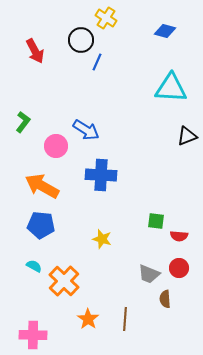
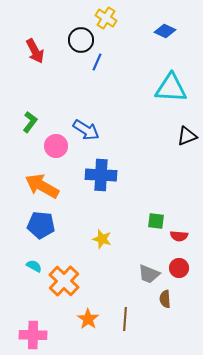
blue diamond: rotated 10 degrees clockwise
green L-shape: moved 7 px right
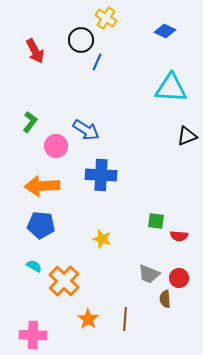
orange arrow: rotated 32 degrees counterclockwise
red circle: moved 10 px down
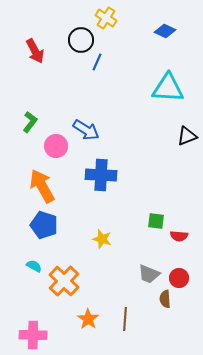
cyan triangle: moved 3 px left
orange arrow: rotated 64 degrees clockwise
blue pentagon: moved 3 px right; rotated 12 degrees clockwise
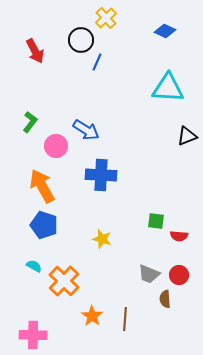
yellow cross: rotated 15 degrees clockwise
red circle: moved 3 px up
orange star: moved 4 px right, 3 px up
